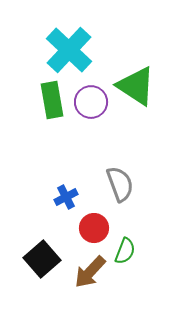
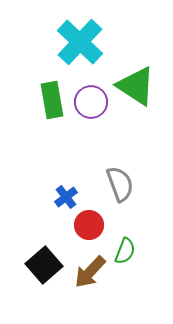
cyan cross: moved 11 px right, 8 px up
blue cross: rotated 10 degrees counterclockwise
red circle: moved 5 px left, 3 px up
black square: moved 2 px right, 6 px down
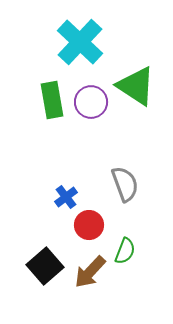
gray semicircle: moved 5 px right
black square: moved 1 px right, 1 px down
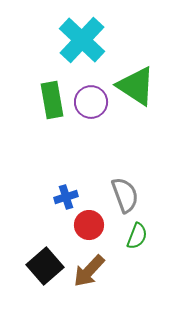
cyan cross: moved 2 px right, 2 px up
gray semicircle: moved 11 px down
blue cross: rotated 20 degrees clockwise
green semicircle: moved 12 px right, 15 px up
brown arrow: moved 1 px left, 1 px up
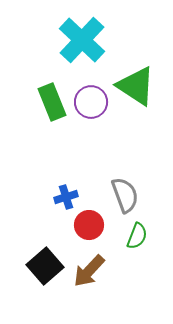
green rectangle: moved 2 px down; rotated 12 degrees counterclockwise
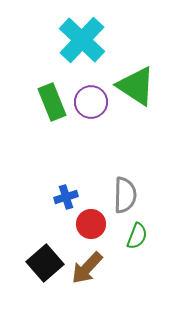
gray semicircle: rotated 21 degrees clockwise
red circle: moved 2 px right, 1 px up
black square: moved 3 px up
brown arrow: moved 2 px left, 3 px up
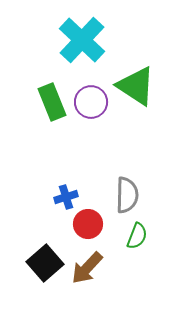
gray semicircle: moved 2 px right
red circle: moved 3 px left
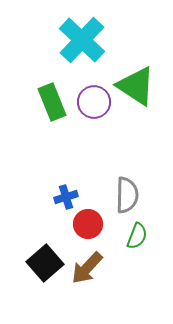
purple circle: moved 3 px right
